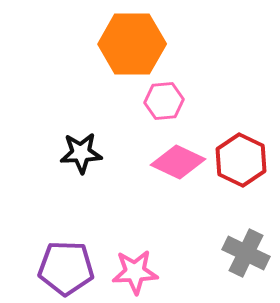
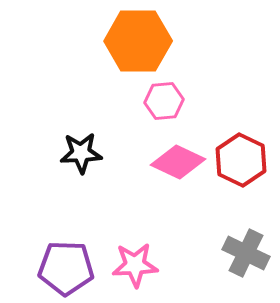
orange hexagon: moved 6 px right, 3 px up
pink star: moved 7 px up
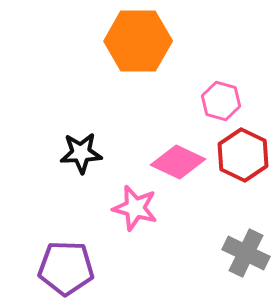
pink hexagon: moved 57 px right; rotated 21 degrees clockwise
red hexagon: moved 2 px right, 5 px up
pink star: moved 57 px up; rotated 18 degrees clockwise
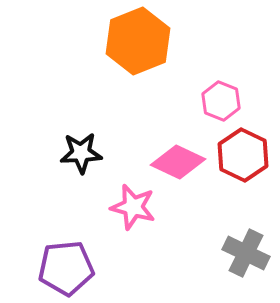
orange hexagon: rotated 22 degrees counterclockwise
pink hexagon: rotated 6 degrees clockwise
pink star: moved 2 px left, 1 px up
purple pentagon: rotated 8 degrees counterclockwise
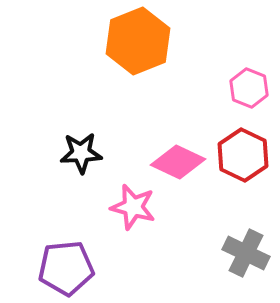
pink hexagon: moved 28 px right, 13 px up
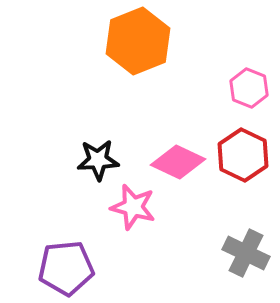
black star: moved 17 px right, 7 px down
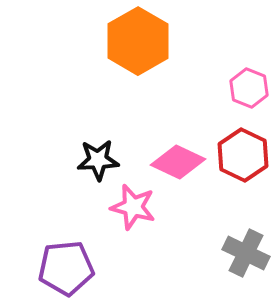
orange hexagon: rotated 8 degrees counterclockwise
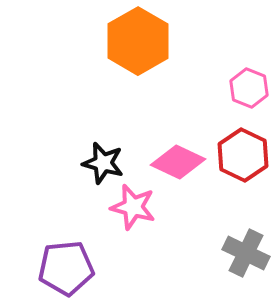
black star: moved 5 px right, 3 px down; rotated 18 degrees clockwise
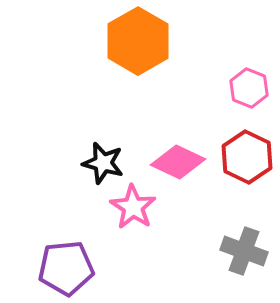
red hexagon: moved 4 px right, 2 px down
pink star: rotated 18 degrees clockwise
gray cross: moved 2 px left, 2 px up; rotated 6 degrees counterclockwise
